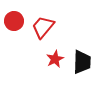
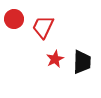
red circle: moved 2 px up
red trapezoid: rotated 15 degrees counterclockwise
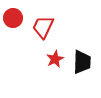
red circle: moved 1 px left, 1 px up
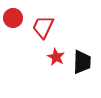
red star: moved 1 px right, 2 px up; rotated 18 degrees counterclockwise
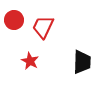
red circle: moved 1 px right, 2 px down
red star: moved 26 px left, 4 px down
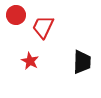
red circle: moved 2 px right, 5 px up
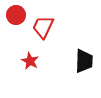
black trapezoid: moved 2 px right, 1 px up
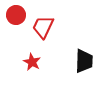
red star: moved 2 px right, 1 px down
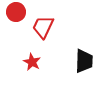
red circle: moved 3 px up
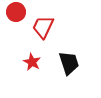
black trapezoid: moved 15 px left, 2 px down; rotated 20 degrees counterclockwise
